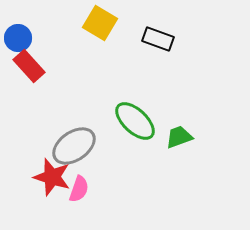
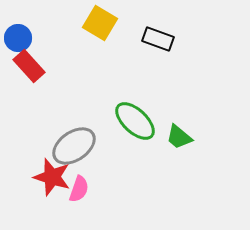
green trapezoid: rotated 120 degrees counterclockwise
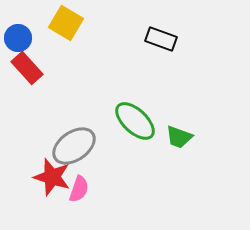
yellow square: moved 34 px left
black rectangle: moved 3 px right
red rectangle: moved 2 px left, 2 px down
green trapezoid: rotated 20 degrees counterclockwise
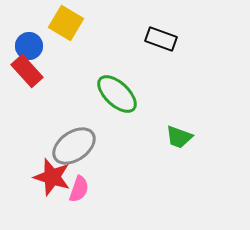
blue circle: moved 11 px right, 8 px down
red rectangle: moved 3 px down
green ellipse: moved 18 px left, 27 px up
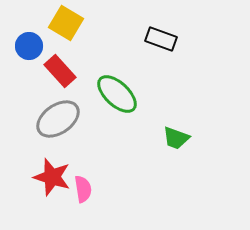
red rectangle: moved 33 px right
green trapezoid: moved 3 px left, 1 px down
gray ellipse: moved 16 px left, 27 px up
pink semicircle: moved 4 px right; rotated 28 degrees counterclockwise
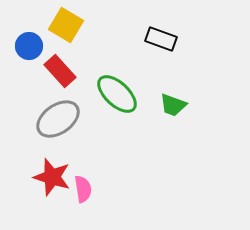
yellow square: moved 2 px down
green trapezoid: moved 3 px left, 33 px up
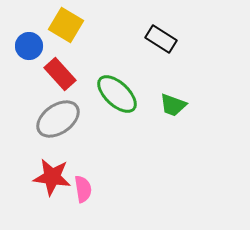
black rectangle: rotated 12 degrees clockwise
red rectangle: moved 3 px down
red star: rotated 9 degrees counterclockwise
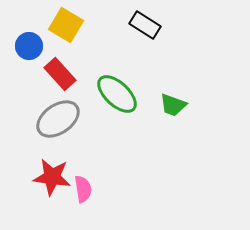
black rectangle: moved 16 px left, 14 px up
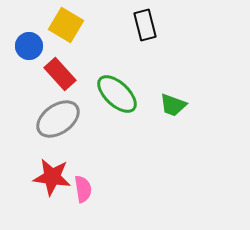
black rectangle: rotated 44 degrees clockwise
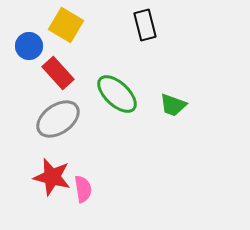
red rectangle: moved 2 px left, 1 px up
red star: rotated 6 degrees clockwise
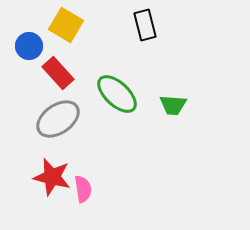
green trapezoid: rotated 16 degrees counterclockwise
